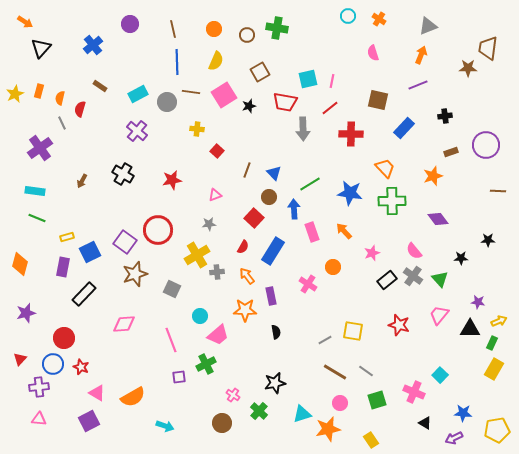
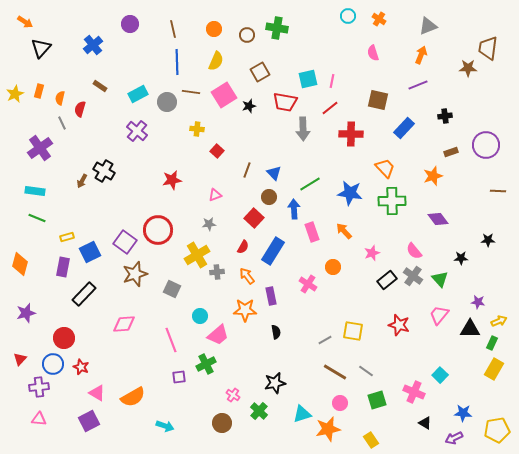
black cross at (123, 174): moved 19 px left, 3 px up
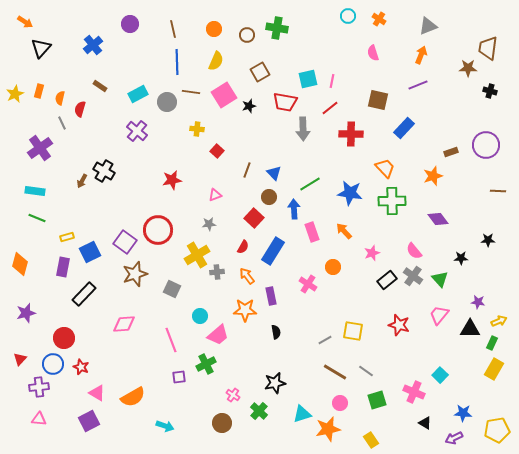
black cross at (445, 116): moved 45 px right, 25 px up; rotated 24 degrees clockwise
